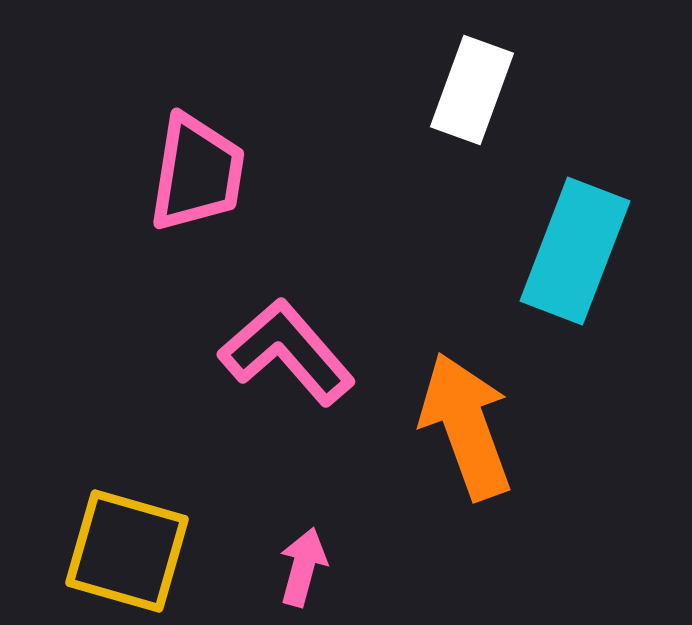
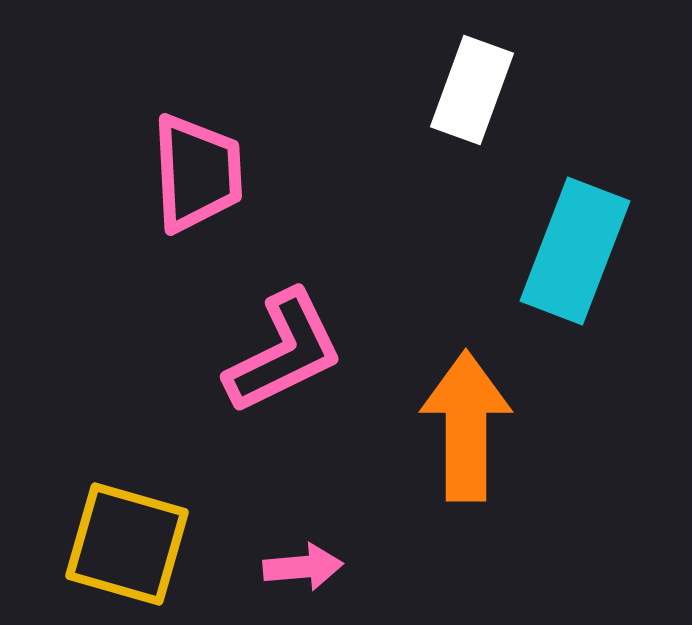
pink trapezoid: rotated 12 degrees counterclockwise
pink L-shape: moved 3 px left; rotated 105 degrees clockwise
orange arrow: rotated 20 degrees clockwise
yellow square: moved 7 px up
pink arrow: rotated 70 degrees clockwise
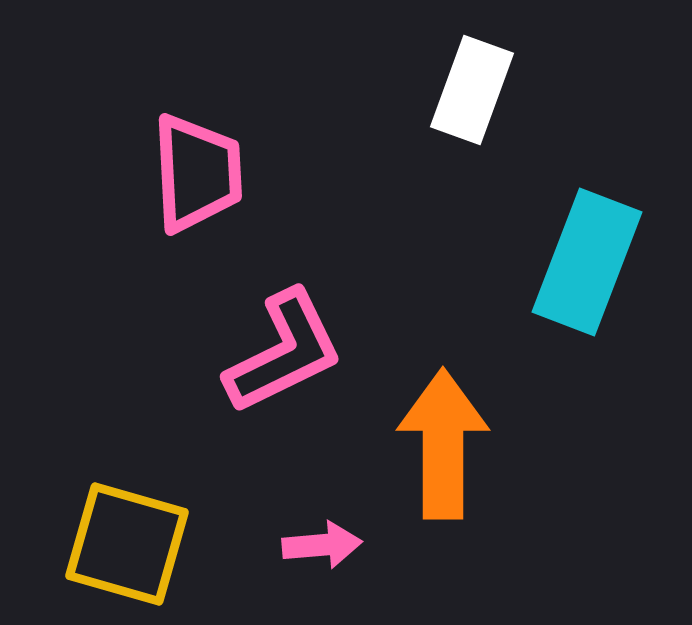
cyan rectangle: moved 12 px right, 11 px down
orange arrow: moved 23 px left, 18 px down
pink arrow: moved 19 px right, 22 px up
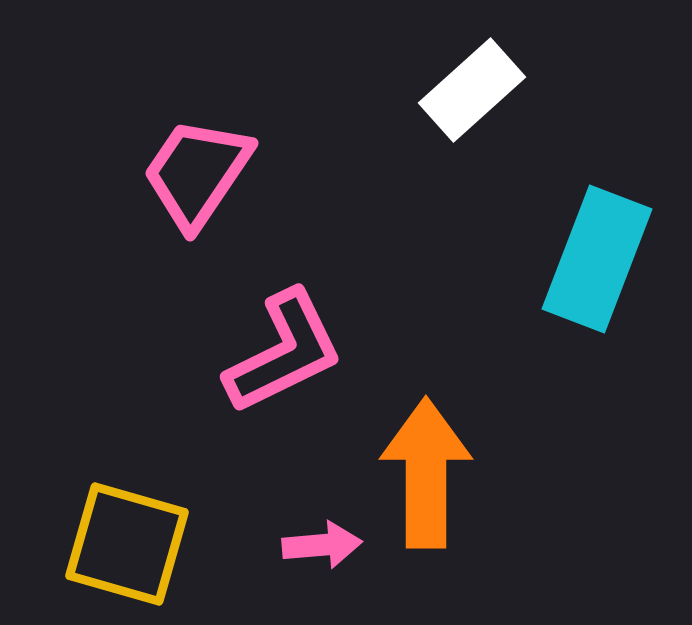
white rectangle: rotated 28 degrees clockwise
pink trapezoid: rotated 143 degrees counterclockwise
cyan rectangle: moved 10 px right, 3 px up
orange arrow: moved 17 px left, 29 px down
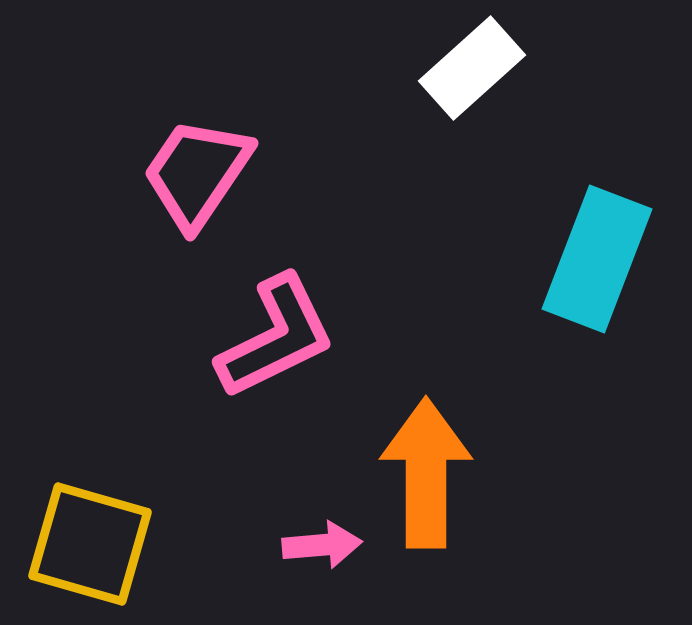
white rectangle: moved 22 px up
pink L-shape: moved 8 px left, 15 px up
yellow square: moved 37 px left
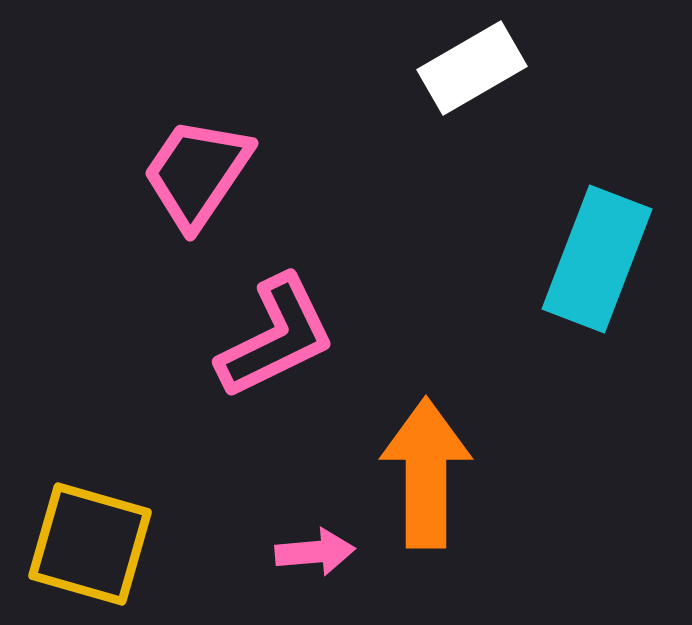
white rectangle: rotated 12 degrees clockwise
pink arrow: moved 7 px left, 7 px down
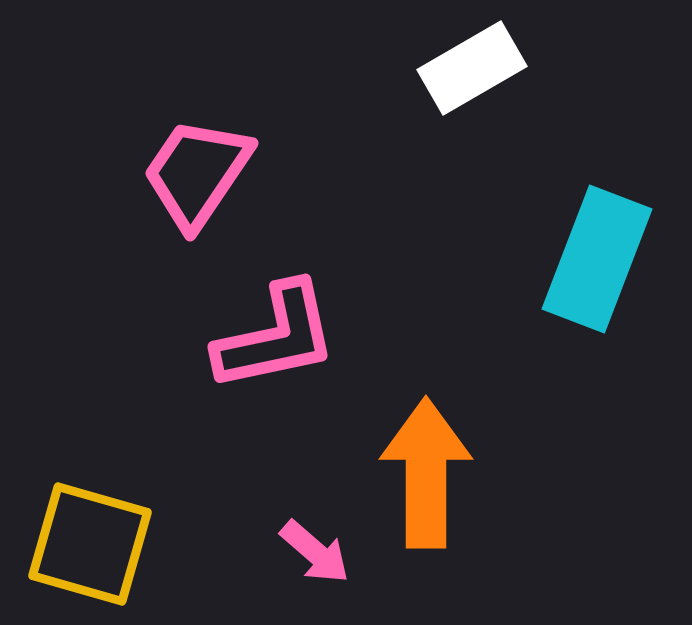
pink L-shape: rotated 14 degrees clockwise
pink arrow: rotated 46 degrees clockwise
